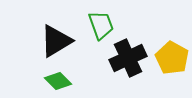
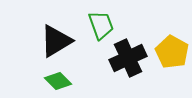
yellow pentagon: moved 6 px up
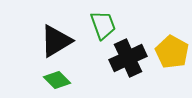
green trapezoid: moved 2 px right
green diamond: moved 1 px left, 1 px up
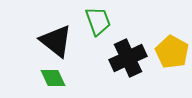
green trapezoid: moved 5 px left, 4 px up
black triangle: rotated 51 degrees counterclockwise
green diamond: moved 4 px left, 2 px up; rotated 20 degrees clockwise
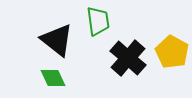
green trapezoid: rotated 12 degrees clockwise
black triangle: moved 1 px right, 1 px up
black cross: rotated 24 degrees counterclockwise
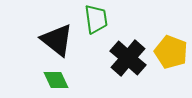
green trapezoid: moved 2 px left, 2 px up
yellow pentagon: moved 1 px left; rotated 8 degrees counterclockwise
green diamond: moved 3 px right, 2 px down
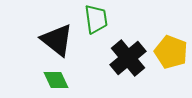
black cross: rotated 9 degrees clockwise
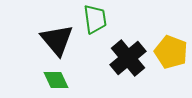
green trapezoid: moved 1 px left
black triangle: rotated 12 degrees clockwise
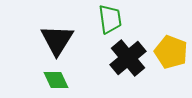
green trapezoid: moved 15 px right
black triangle: rotated 12 degrees clockwise
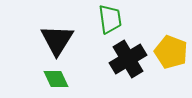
black cross: moved 1 px down; rotated 9 degrees clockwise
green diamond: moved 1 px up
